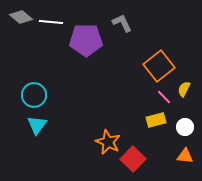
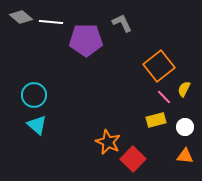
cyan triangle: rotated 25 degrees counterclockwise
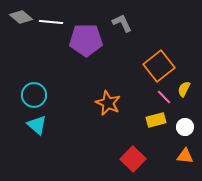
orange star: moved 39 px up
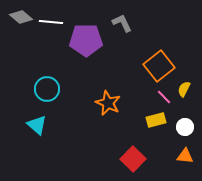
cyan circle: moved 13 px right, 6 px up
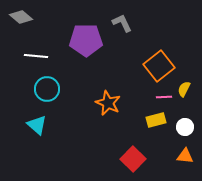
white line: moved 15 px left, 34 px down
pink line: rotated 49 degrees counterclockwise
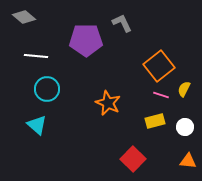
gray diamond: moved 3 px right
pink line: moved 3 px left, 2 px up; rotated 21 degrees clockwise
yellow rectangle: moved 1 px left, 1 px down
orange triangle: moved 3 px right, 5 px down
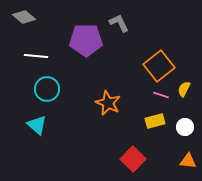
gray L-shape: moved 3 px left
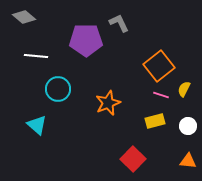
cyan circle: moved 11 px right
orange star: rotated 25 degrees clockwise
white circle: moved 3 px right, 1 px up
